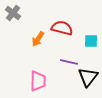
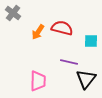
orange arrow: moved 7 px up
black triangle: moved 2 px left, 2 px down
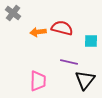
orange arrow: rotated 49 degrees clockwise
black triangle: moved 1 px left, 1 px down
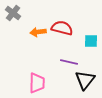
pink trapezoid: moved 1 px left, 2 px down
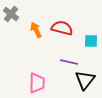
gray cross: moved 2 px left, 1 px down
orange arrow: moved 2 px left, 2 px up; rotated 70 degrees clockwise
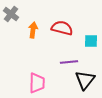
orange arrow: moved 3 px left; rotated 35 degrees clockwise
purple line: rotated 18 degrees counterclockwise
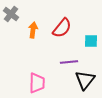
red semicircle: rotated 115 degrees clockwise
